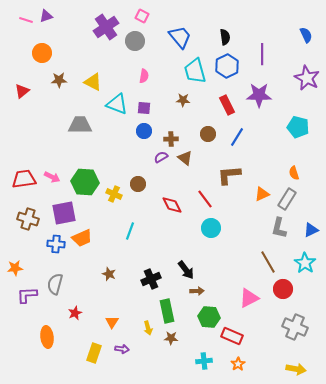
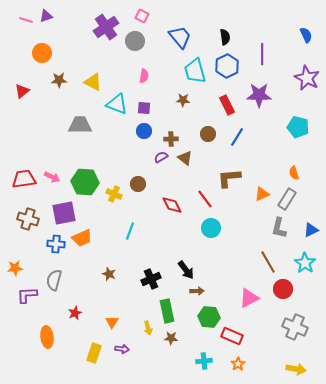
brown L-shape at (229, 175): moved 3 px down
gray semicircle at (55, 284): moved 1 px left, 4 px up
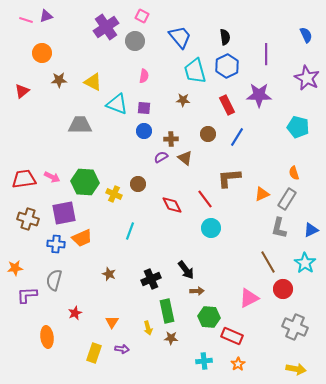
purple line at (262, 54): moved 4 px right
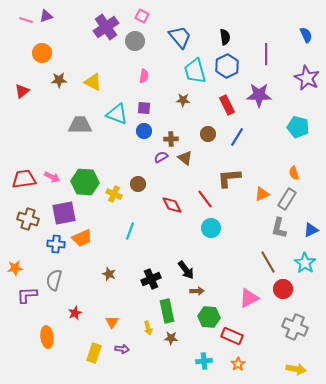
cyan triangle at (117, 104): moved 10 px down
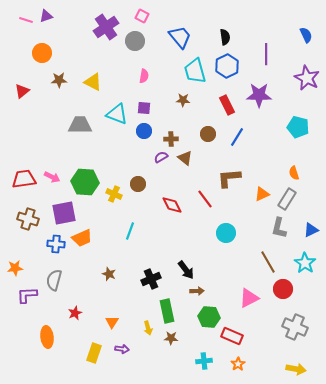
cyan circle at (211, 228): moved 15 px right, 5 px down
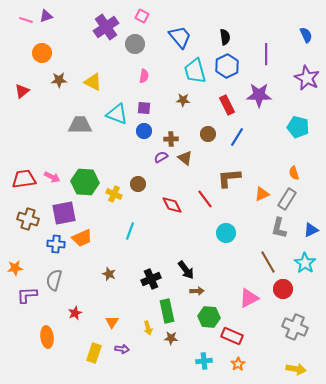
gray circle at (135, 41): moved 3 px down
